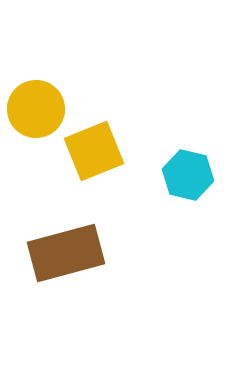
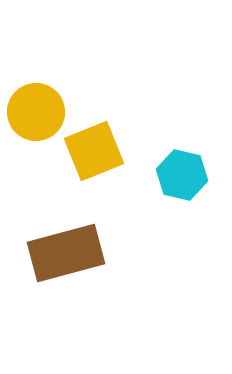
yellow circle: moved 3 px down
cyan hexagon: moved 6 px left
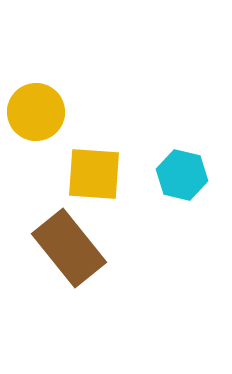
yellow square: moved 23 px down; rotated 26 degrees clockwise
brown rectangle: moved 3 px right, 5 px up; rotated 66 degrees clockwise
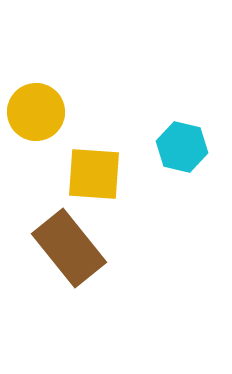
cyan hexagon: moved 28 px up
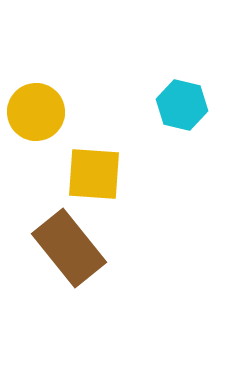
cyan hexagon: moved 42 px up
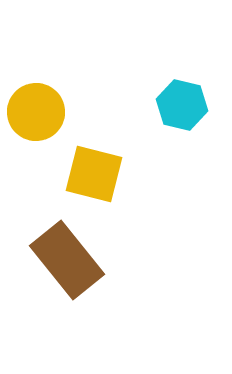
yellow square: rotated 10 degrees clockwise
brown rectangle: moved 2 px left, 12 px down
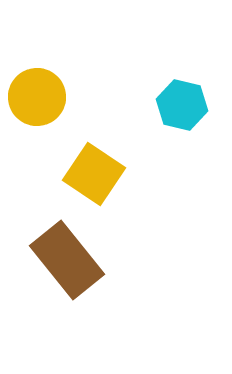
yellow circle: moved 1 px right, 15 px up
yellow square: rotated 20 degrees clockwise
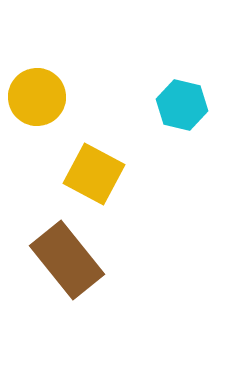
yellow square: rotated 6 degrees counterclockwise
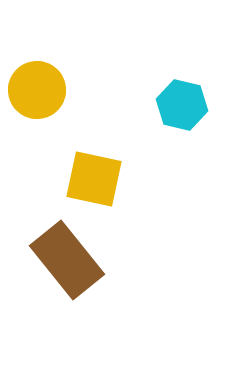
yellow circle: moved 7 px up
yellow square: moved 5 px down; rotated 16 degrees counterclockwise
